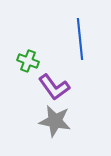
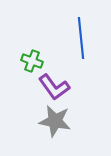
blue line: moved 1 px right, 1 px up
green cross: moved 4 px right
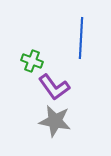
blue line: rotated 9 degrees clockwise
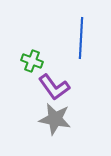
gray star: moved 2 px up
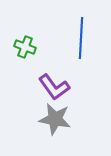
green cross: moved 7 px left, 14 px up
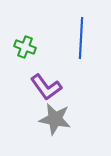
purple L-shape: moved 8 px left
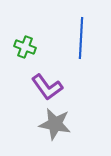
purple L-shape: moved 1 px right
gray star: moved 5 px down
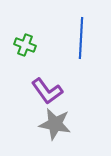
green cross: moved 2 px up
purple L-shape: moved 4 px down
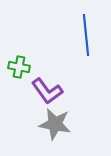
blue line: moved 5 px right, 3 px up; rotated 9 degrees counterclockwise
green cross: moved 6 px left, 22 px down; rotated 10 degrees counterclockwise
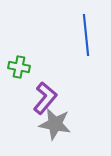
purple L-shape: moved 2 px left, 7 px down; rotated 104 degrees counterclockwise
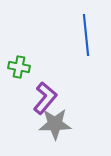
gray star: rotated 12 degrees counterclockwise
